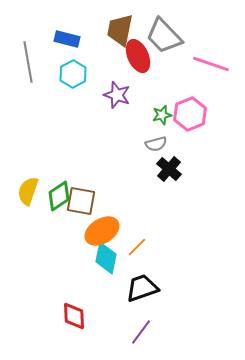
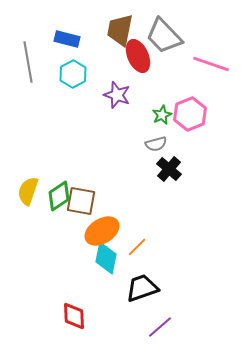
green star: rotated 12 degrees counterclockwise
purple line: moved 19 px right, 5 px up; rotated 12 degrees clockwise
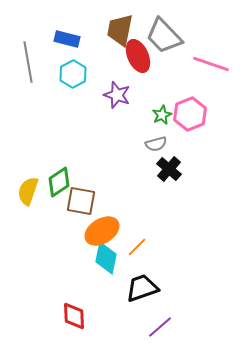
green diamond: moved 14 px up
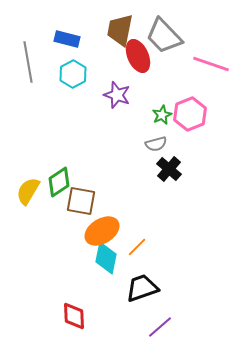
yellow semicircle: rotated 12 degrees clockwise
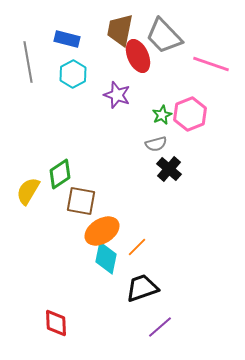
green diamond: moved 1 px right, 8 px up
red diamond: moved 18 px left, 7 px down
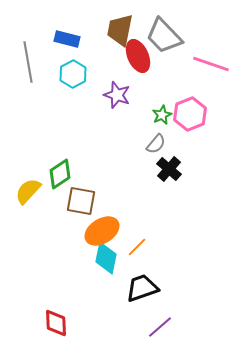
gray semicircle: rotated 35 degrees counterclockwise
yellow semicircle: rotated 12 degrees clockwise
